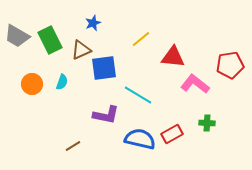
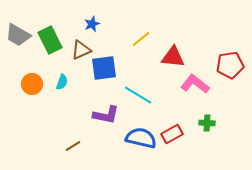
blue star: moved 1 px left, 1 px down
gray trapezoid: moved 1 px right, 1 px up
blue semicircle: moved 1 px right, 1 px up
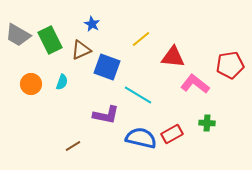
blue star: rotated 21 degrees counterclockwise
blue square: moved 3 px right, 1 px up; rotated 28 degrees clockwise
orange circle: moved 1 px left
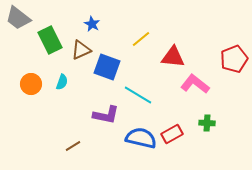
gray trapezoid: moved 17 px up; rotated 8 degrees clockwise
red pentagon: moved 4 px right, 6 px up; rotated 12 degrees counterclockwise
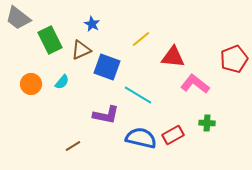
cyan semicircle: rotated 21 degrees clockwise
red rectangle: moved 1 px right, 1 px down
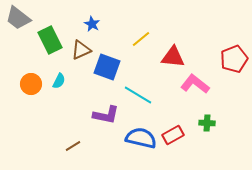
cyan semicircle: moved 3 px left, 1 px up; rotated 14 degrees counterclockwise
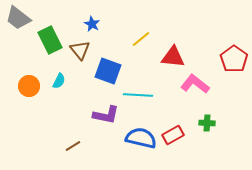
brown triangle: moved 1 px left; rotated 45 degrees counterclockwise
red pentagon: rotated 16 degrees counterclockwise
blue square: moved 1 px right, 4 px down
orange circle: moved 2 px left, 2 px down
cyan line: rotated 28 degrees counterclockwise
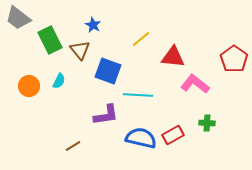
blue star: moved 1 px right, 1 px down
purple L-shape: rotated 20 degrees counterclockwise
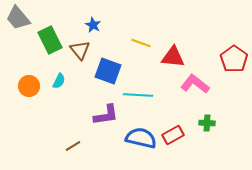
gray trapezoid: rotated 12 degrees clockwise
yellow line: moved 4 px down; rotated 60 degrees clockwise
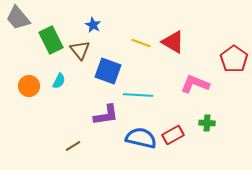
green rectangle: moved 1 px right
red triangle: moved 15 px up; rotated 25 degrees clockwise
pink L-shape: rotated 16 degrees counterclockwise
